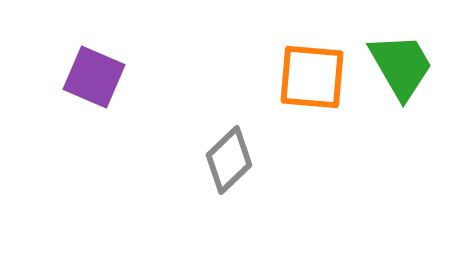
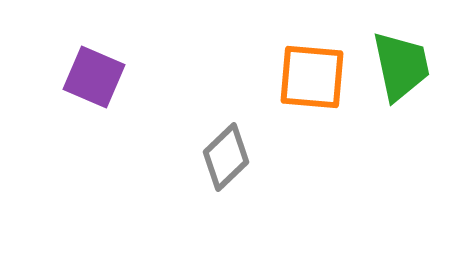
green trapezoid: rotated 18 degrees clockwise
gray diamond: moved 3 px left, 3 px up
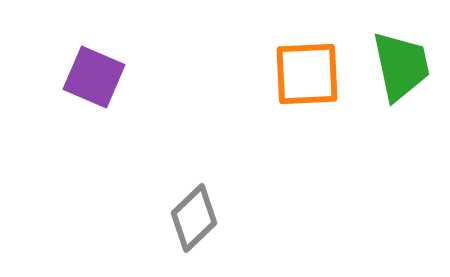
orange square: moved 5 px left, 3 px up; rotated 8 degrees counterclockwise
gray diamond: moved 32 px left, 61 px down
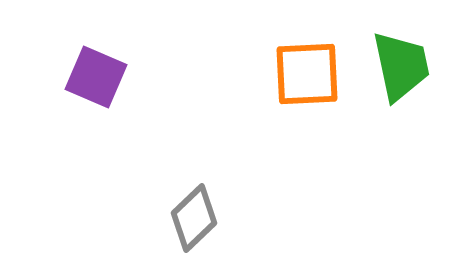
purple square: moved 2 px right
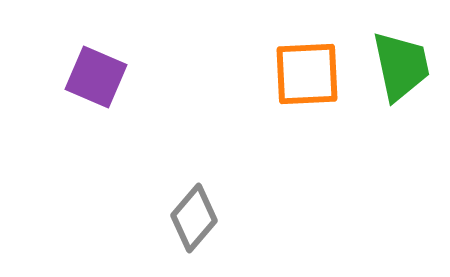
gray diamond: rotated 6 degrees counterclockwise
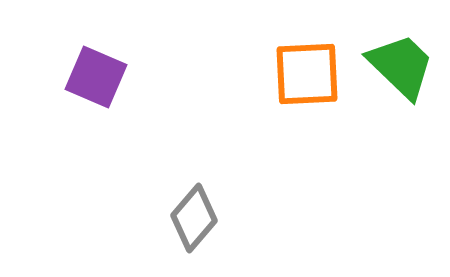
green trapezoid: rotated 34 degrees counterclockwise
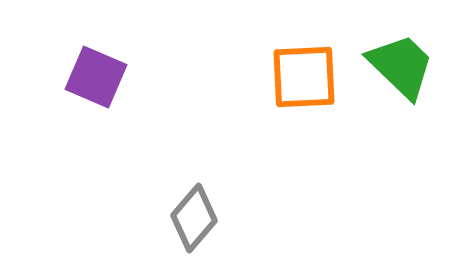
orange square: moved 3 px left, 3 px down
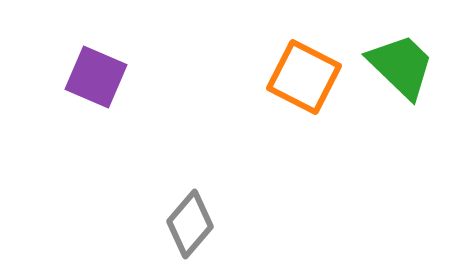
orange square: rotated 30 degrees clockwise
gray diamond: moved 4 px left, 6 px down
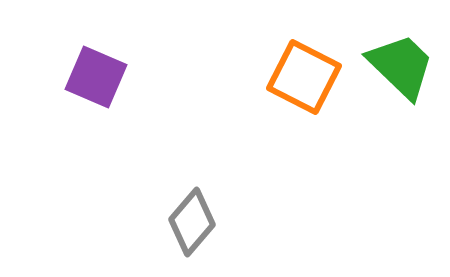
gray diamond: moved 2 px right, 2 px up
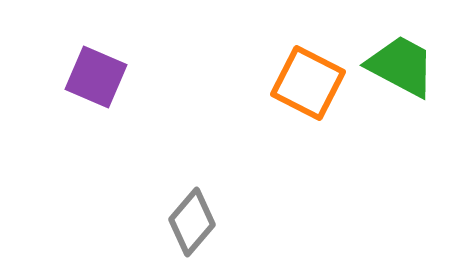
green trapezoid: rotated 16 degrees counterclockwise
orange square: moved 4 px right, 6 px down
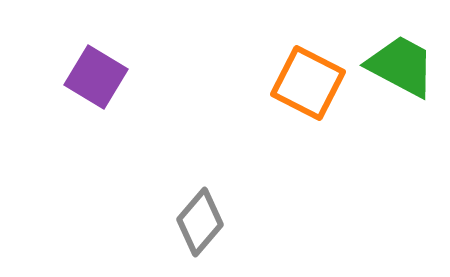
purple square: rotated 8 degrees clockwise
gray diamond: moved 8 px right
